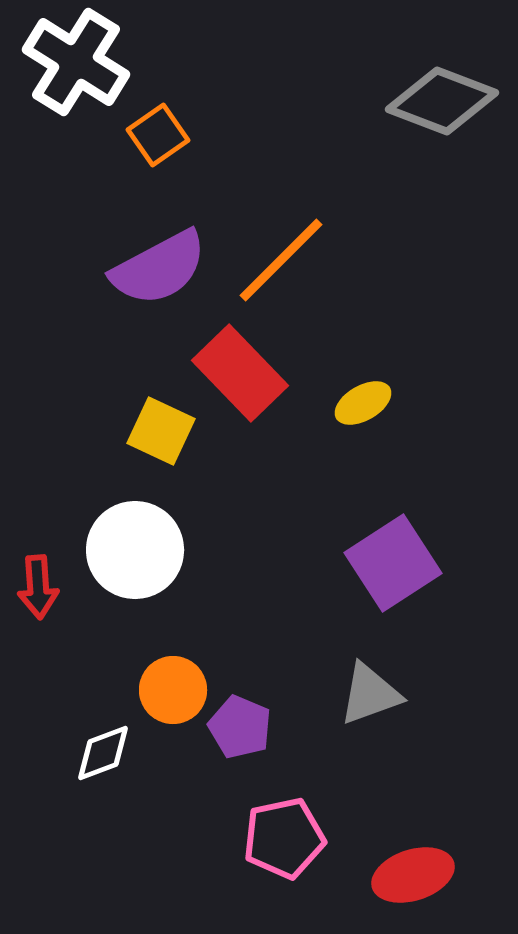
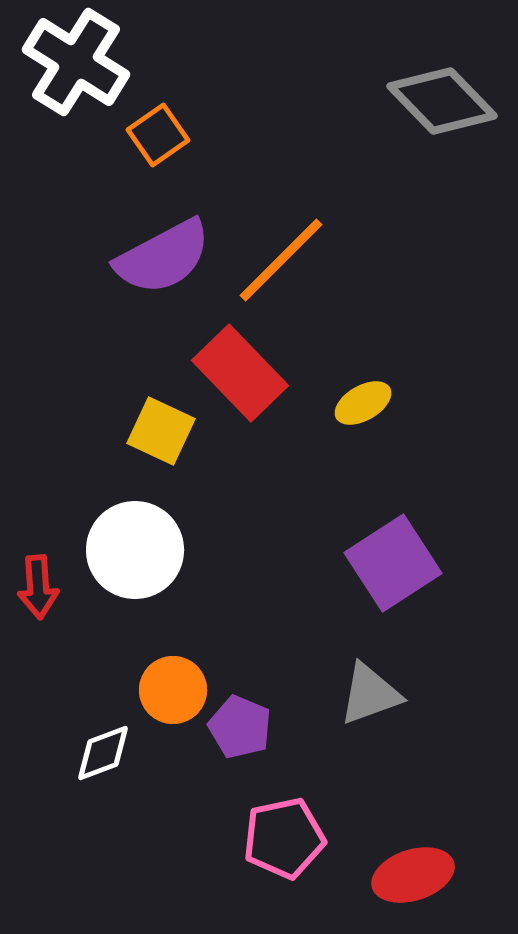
gray diamond: rotated 25 degrees clockwise
purple semicircle: moved 4 px right, 11 px up
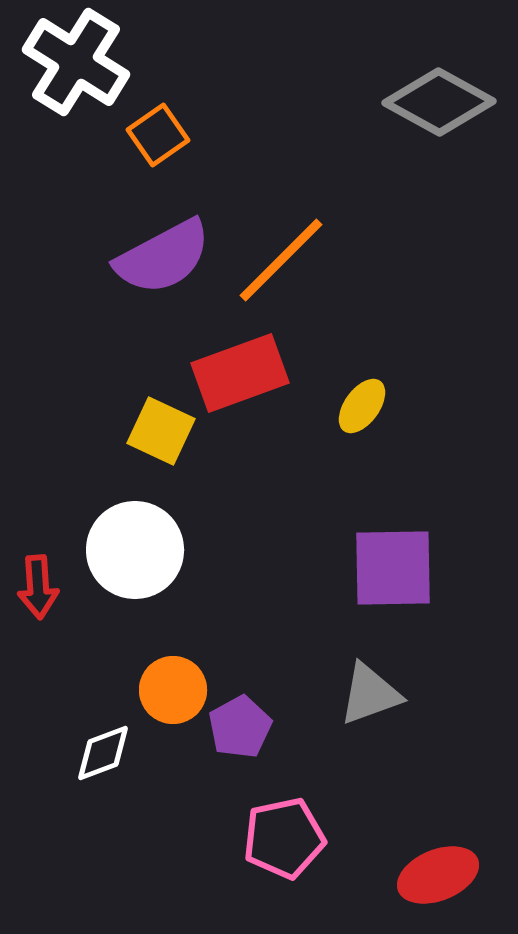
gray diamond: moved 3 px left, 1 px down; rotated 17 degrees counterclockwise
red rectangle: rotated 66 degrees counterclockwise
yellow ellipse: moved 1 px left, 3 px down; rotated 24 degrees counterclockwise
purple square: moved 5 px down; rotated 32 degrees clockwise
purple pentagon: rotated 20 degrees clockwise
red ellipse: moved 25 px right; rotated 4 degrees counterclockwise
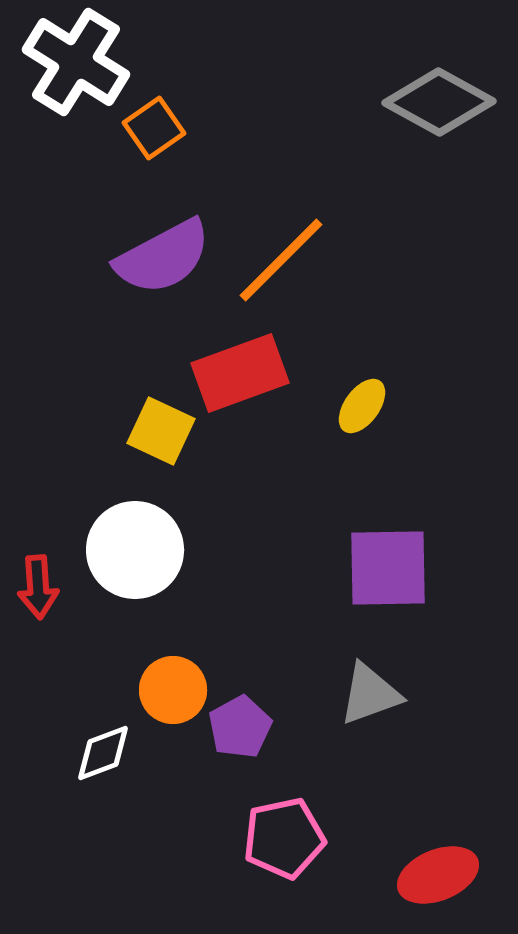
orange square: moved 4 px left, 7 px up
purple square: moved 5 px left
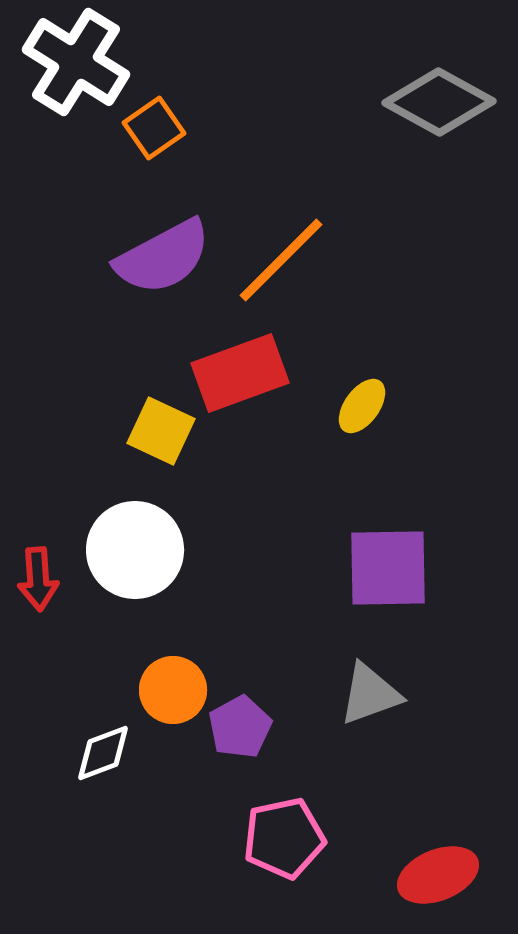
red arrow: moved 8 px up
